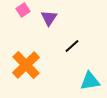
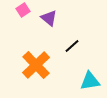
purple triangle: rotated 24 degrees counterclockwise
orange cross: moved 10 px right
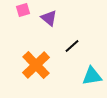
pink square: rotated 16 degrees clockwise
cyan triangle: moved 2 px right, 5 px up
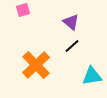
purple triangle: moved 22 px right, 4 px down
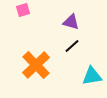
purple triangle: rotated 24 degrees counterclockwise
